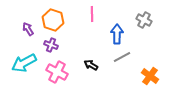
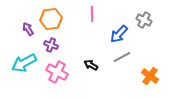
orange hexagon: moved 2 px left, 1 px up; rotated 25 degrees counterclockwise
blue arrow: moved 2 px right; rotated 138 degrees counterclockwise
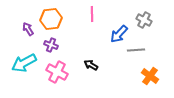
gray line: moved 14 px right, 7 px up; rotated 24 degrees clockwise
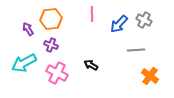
blue arrow: moved 10 px up
pink cross: moved 1 px down
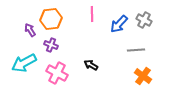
purple arrow: moved 2 px right, 1 px down
orange cross: moved 7 px left
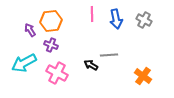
orange hexagon: moved 2 px down
blue arrow: moved 3 px left, 5 px up; rotated 54 degrees counterclockwise
gray line: moved 27 px left, 5 px down
